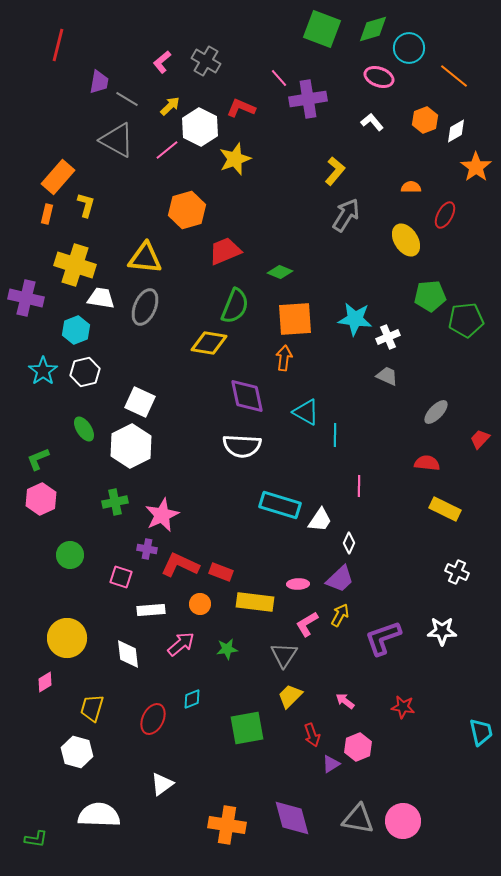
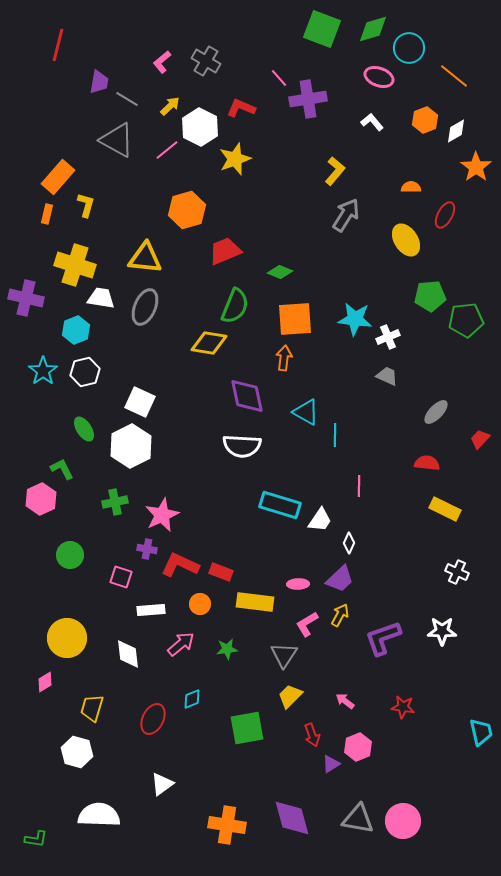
green L-shape at (38, 459): moved 24 px right, 10 px down; rotated 85 degrees clockwise
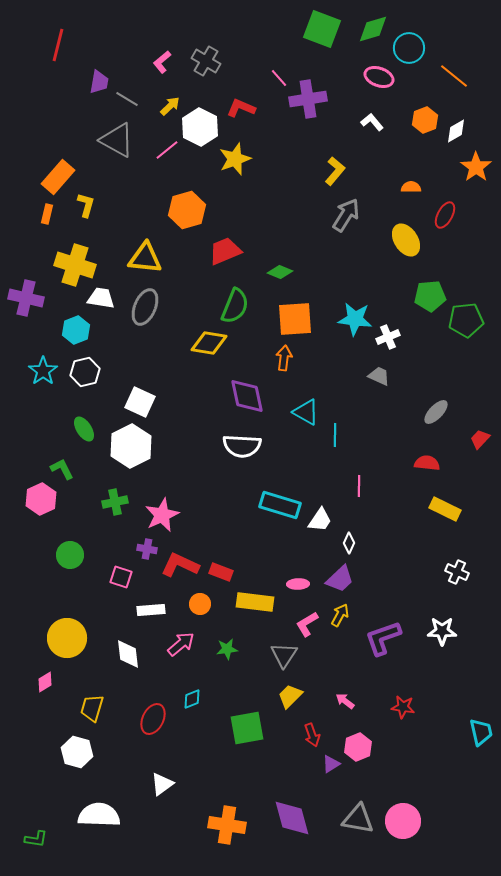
gray trapezoid at (387, 376): moved 8 px left
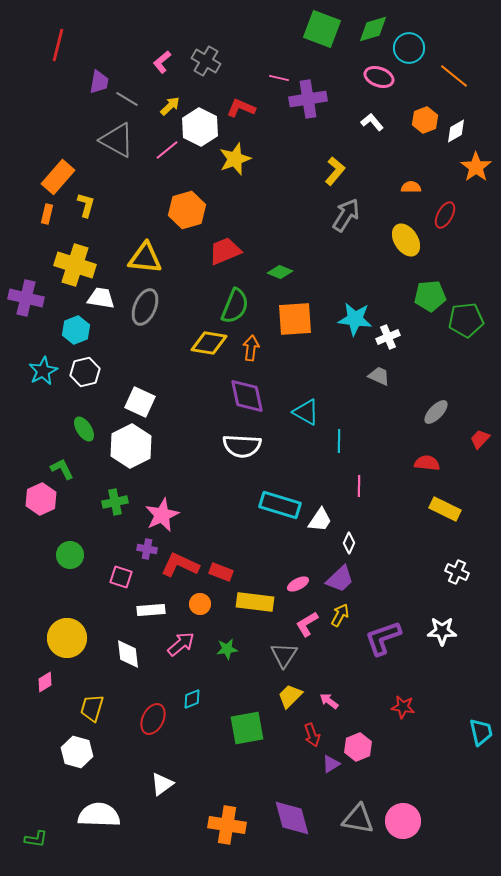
pink line at (279, 78): rotated 36 degrees counterclockwise
orange arrow at (284, 358): moved 33 px left, 10 px up
cyan star at (43, 371): rotated 8 degrees clockwise
cyan line at (335, 435): moved 4 px right, 6 px down
pink ellipse at (298, 584): rotated 25 degrees counterclockwise
pink arrow at (345, 701): moved 16 px left
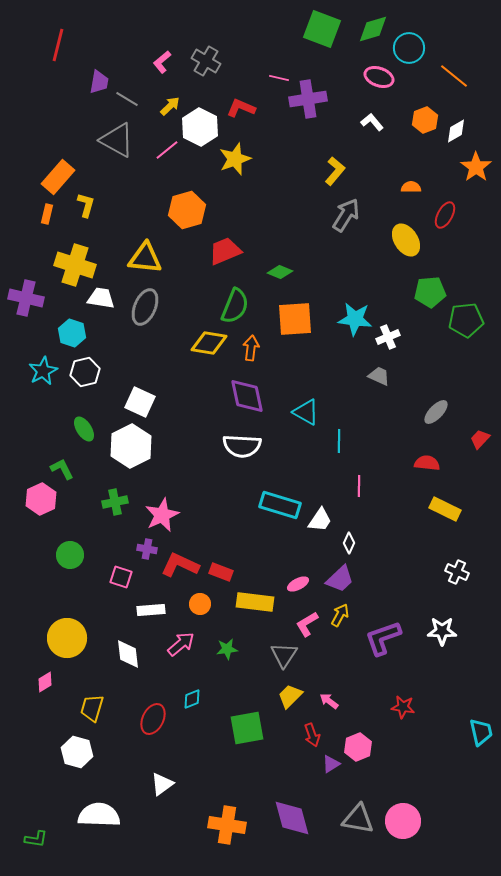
green pentagon at (430, 296): moved 4 px up
cyan hexagon at (76, 330): moved 4 px left, 3 px down; rotated 20 degrees counterclockwise
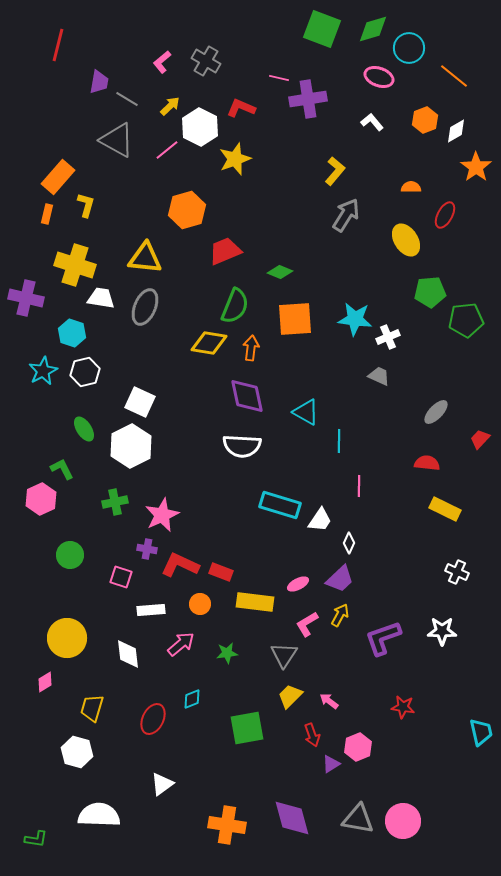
green star at (227, 649): moved 4 px down
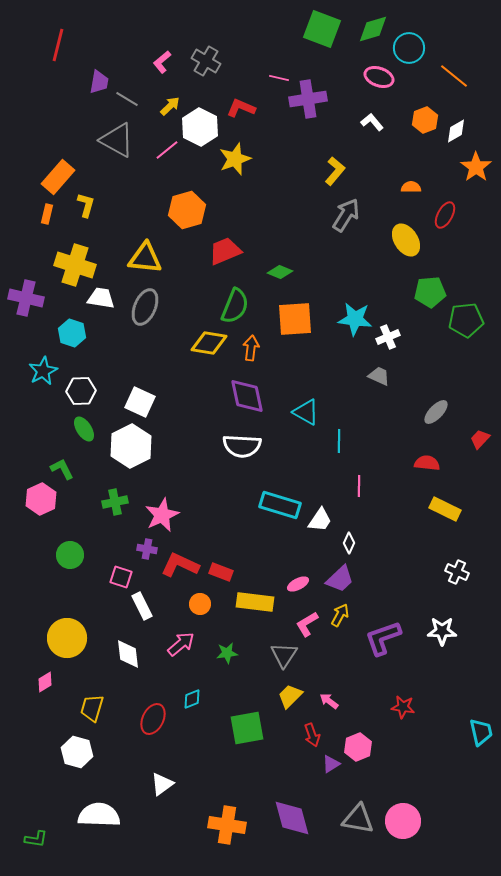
white hexagon at (85, 372): moved 4 px left, 19 px down; rotated 12 degrees clockwise
white rectangle at (151, 610): moved 9 px left, 4 px up; rotated 68 degrees clockwise
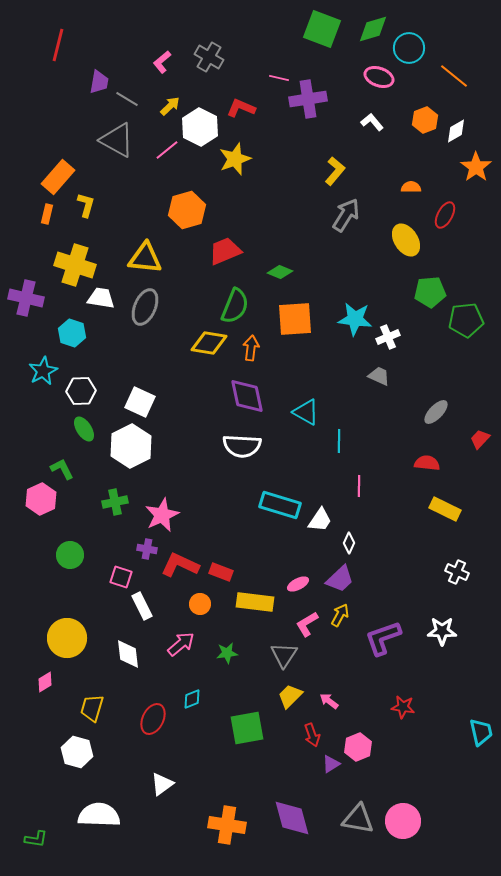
gray cross at (206, 61): moved 3 px right, 4 px up
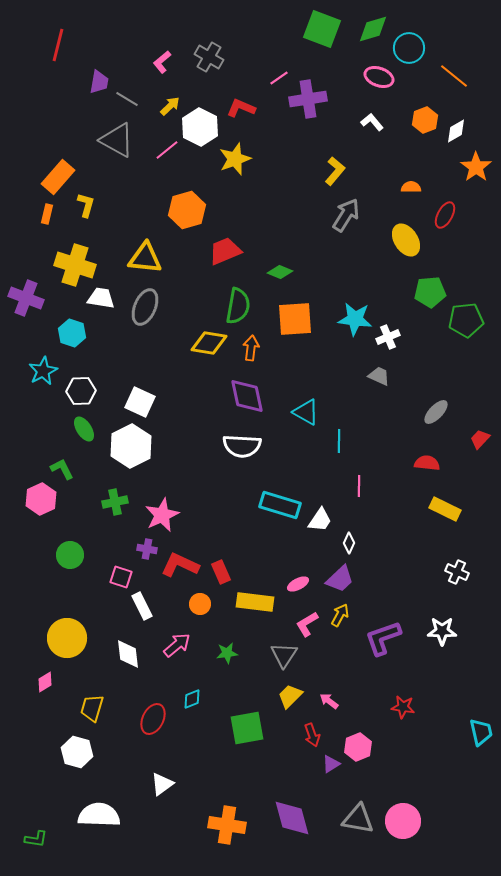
pink line at (279, 78): rotated 48 degrees counterclockwise
purple cross at (26, 298): rotated 8 degrees clockwise
green semicircle at (235, 306): moved 3 px right; rotated 12 degrees counterclockwise
red rectangle at (221, 572): rotated 45 degrees clockwise
pink arrow at (181, 644): moved 4 px left, 1 px down
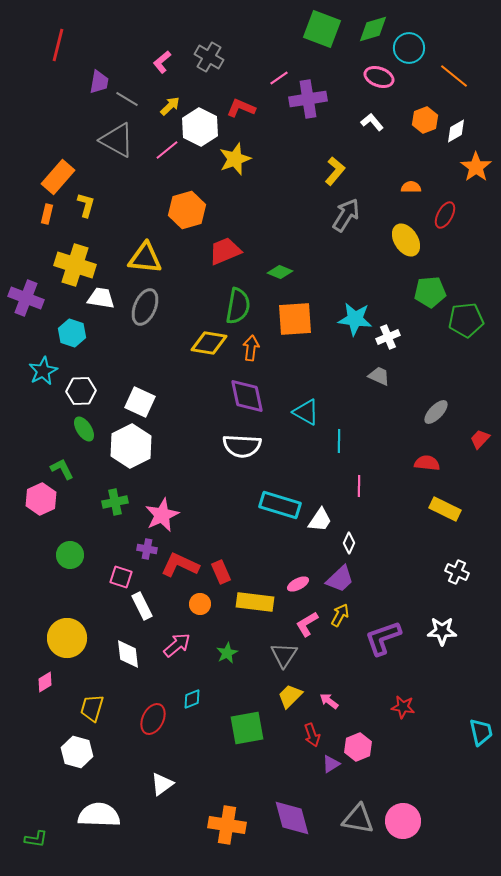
green star at (227, 653): rotated 20 degrees counterclockwise
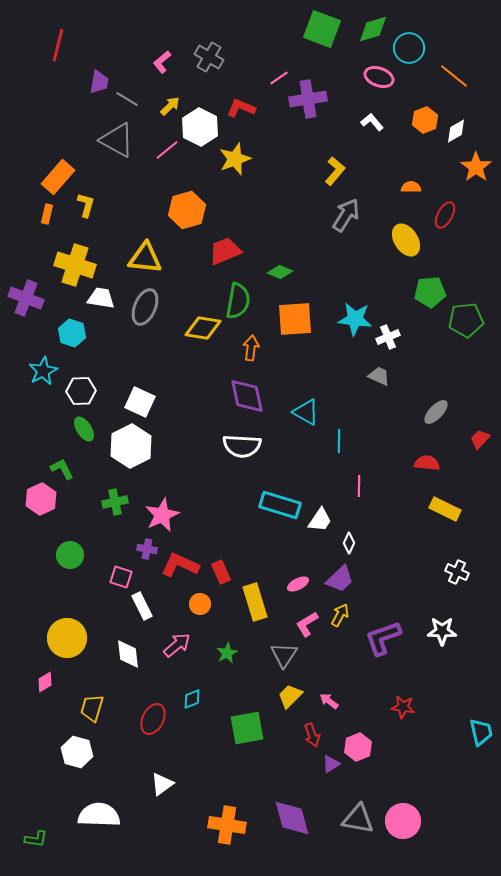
green semicircle at (238, 306): moved 5 px up
yellow diamond at (209, 343): moved 6 px left, 15 px up
yellow rectangle at (255, 602): rotated 66 degrees clockwise
